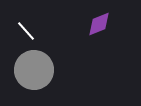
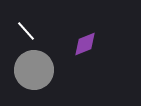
purple diamond: moved 14 px left, 20 px down
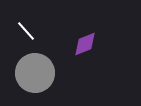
gray circle: moved 1 px right, 3 px down
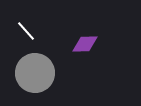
purple diamond: rotated 20 degrees clockwise
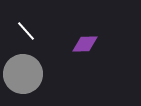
gray circle: moved 12 px left, 1 px down
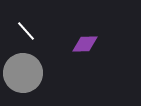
gray circle: moved 1 px up
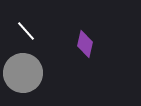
purple diamond: rotated 76 degrees counterclockwise
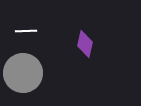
white line: rotated 50 degrees counterclockwise
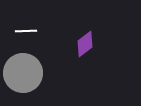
purple diamond: rotated 40 degrees clockwise
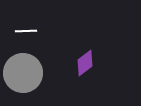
purple diamond: moved 19 px down
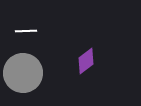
purple diamond: moved 1 px right, 2 px up
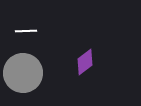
purple diamond: moved 1 px left, 1 px down
